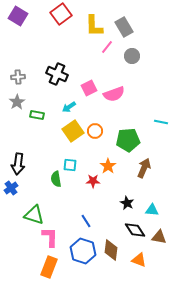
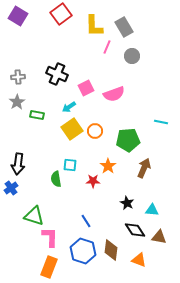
pink line: rotated 16 degrees counterclockwise
pink square: moved 3 px left
yellow square: moved 1 px left, 2 px up
green triangle: moved 1 px down
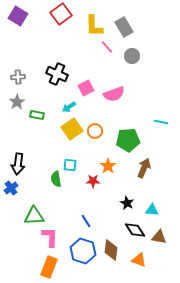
pink line: rotated 64 degrees counterclockwise
green triangle: rotated 20 degrees counterclockwise
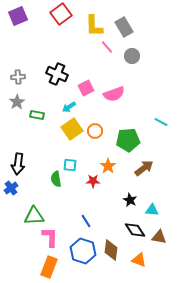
purple square: rotated 36 degrees clockwise
cyan line: rotated 16 degrees clockwise
brown arrow: rotated 30 degrees clockwise
black star: moved 3 px right, 3 px up
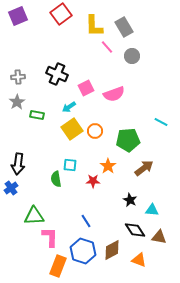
brown diamond: moved 1 px right; rotated 55 degrees clockwise
orange rectangle: moved 9 px right, 1 px up
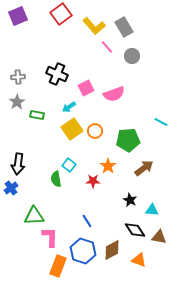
yellow L-shape: rotated 40 degrees counterclockwise
cyan square: moved 1 px left; rotated 32 degrees clockwise
blue line: moved 1 px right
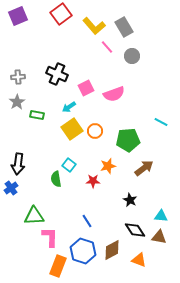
orange star: rotated 21 degrees clockwise
cyan triangle: moved 9 px right, 6 px down
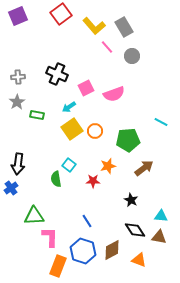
black star: moved 1 px right
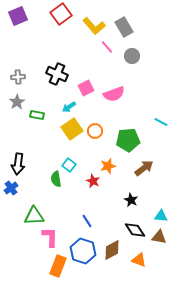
red star: rotated 24 degrees clockwise
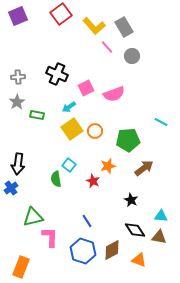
green triangle: moved 1 px left, 1 px down; rotated 10 degrees counterclockwise
orange rectangle: moved 37 px left, 1 px down
